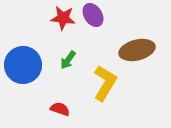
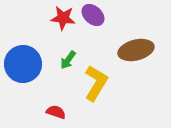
purple ellipse: rotated 15 degrees counterclockwise
brown ellipse: moved 1 px left
blue circle: moved 1 px up
yellow L-shape: moved 9 px left
red semicircle: moved 4 px left, 3 px down
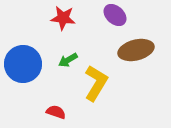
purple ellipse: moved 22 px right
green arrow: rotated 24 degrees clockwise
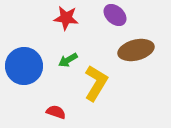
red star: moved 3 px right
blue circle: moved 1 px right, 2 px down
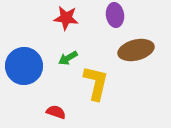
purple ellipse: rotated 40 degrees clockwise
green arrow: moved 2 px up
yellow L-shape: rotated 18 degrees counterclockwise
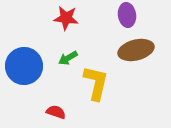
purple ellipse: moved 12 px right
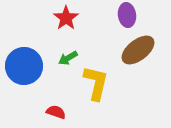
red star: rotated 30 degrees clockwise
brown ellipse: moved 2 px right; rotated 24 degrees counterclockwise
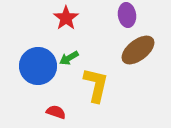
green arrow: moved 1 px right
blue circle: moved 14 px right
yellow L-shape: moved 2 px down
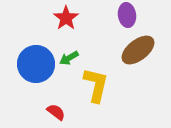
blue circle: moved 2 px left, 2 px up
red semicircle: rotated 18 degrees clockwise
